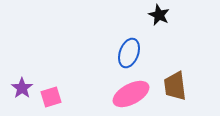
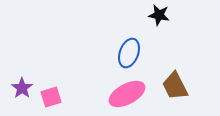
black star: rotated 15 degrees counterclockwise
brown trapezoid: rotated 20 degrees counterclockwise
pink ellipse: moved 4 px left
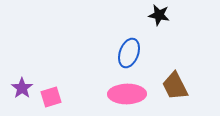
pink ellipse: rotated 27 degrees clockwise
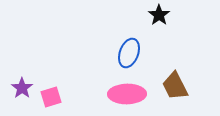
black star: rotated 25 degrees clockwise
